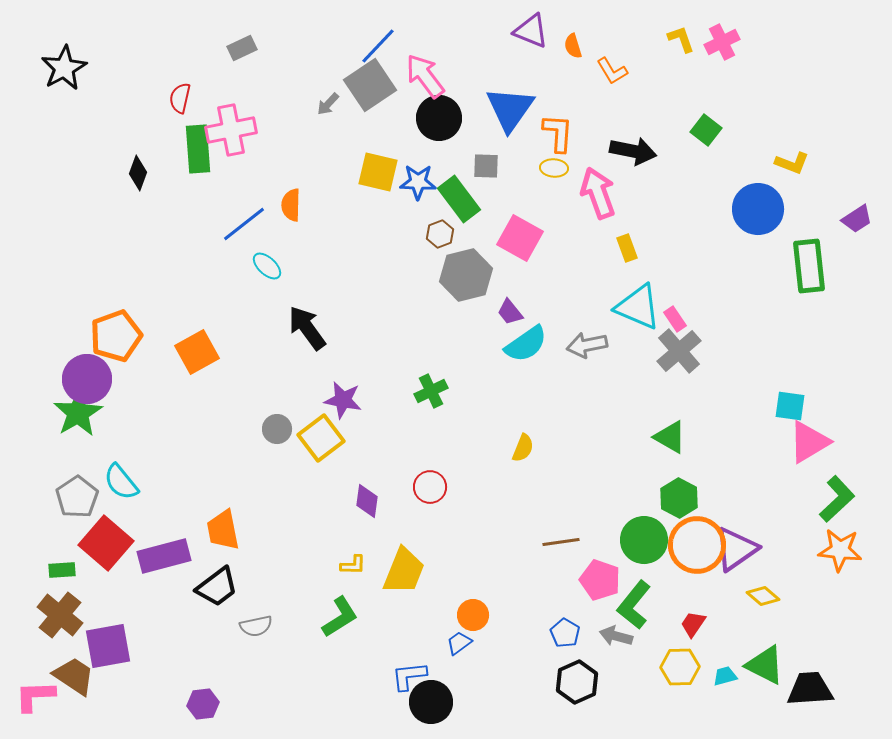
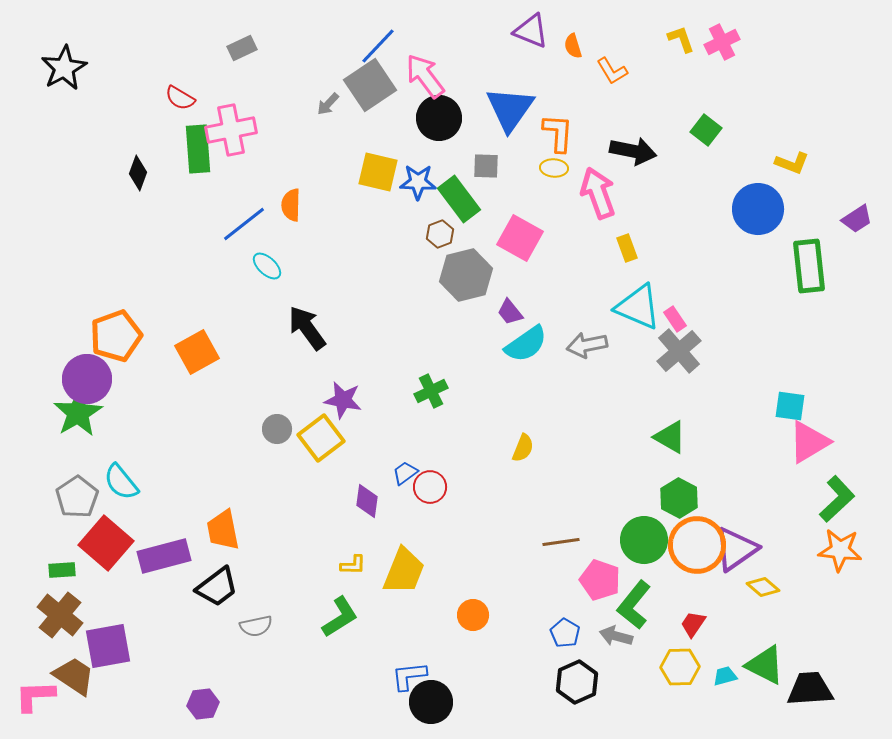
red semicircle at (180, 98): rotated 72 degrees counterclockwise
yellow diamond at (763, 596): moved 9 px up
blue trapezoid at (459, 643): moved 54 px left, 170 px up
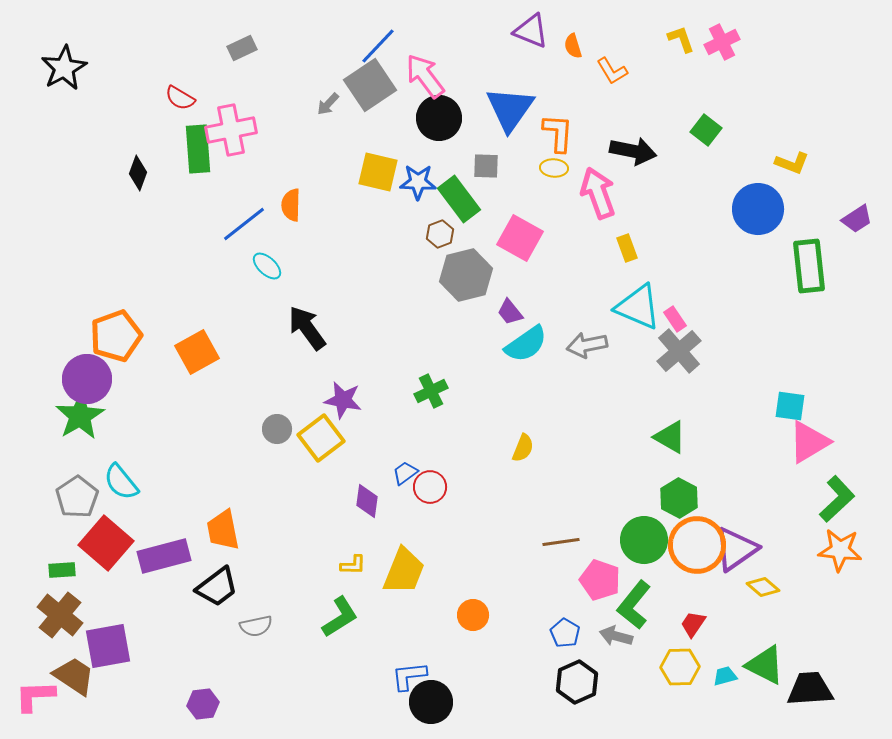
green star at (78, 413): moved 2 px right, 3 px down
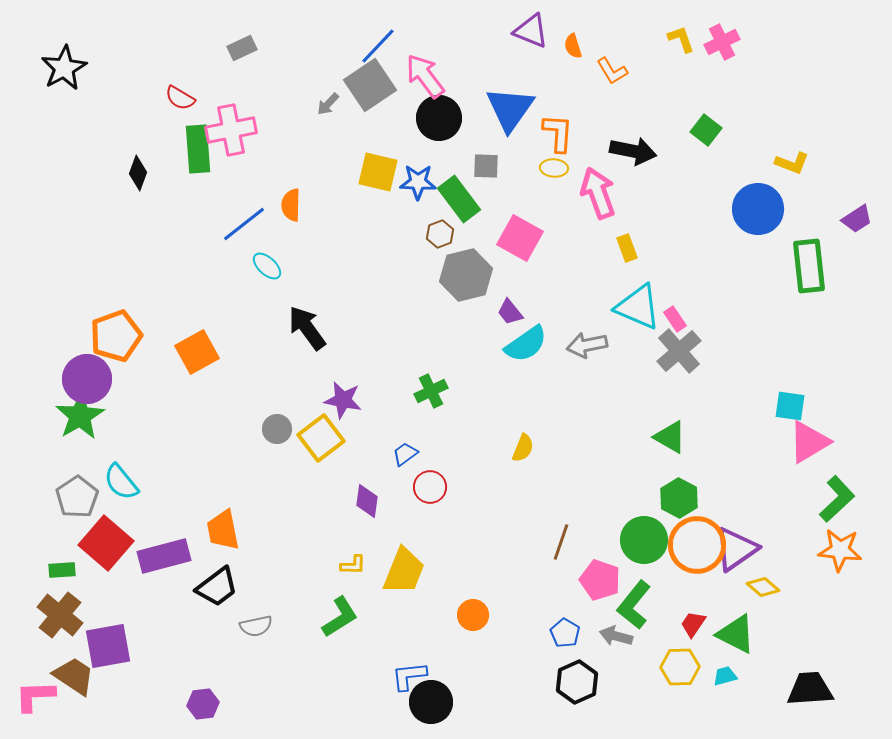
blue trapezoid at (405, 473): moved 19 px up
brown line at (561, 542): rotated 63 degrees counterclockwise
green triangle at (765, 665): moved 29 px left, 31 px up
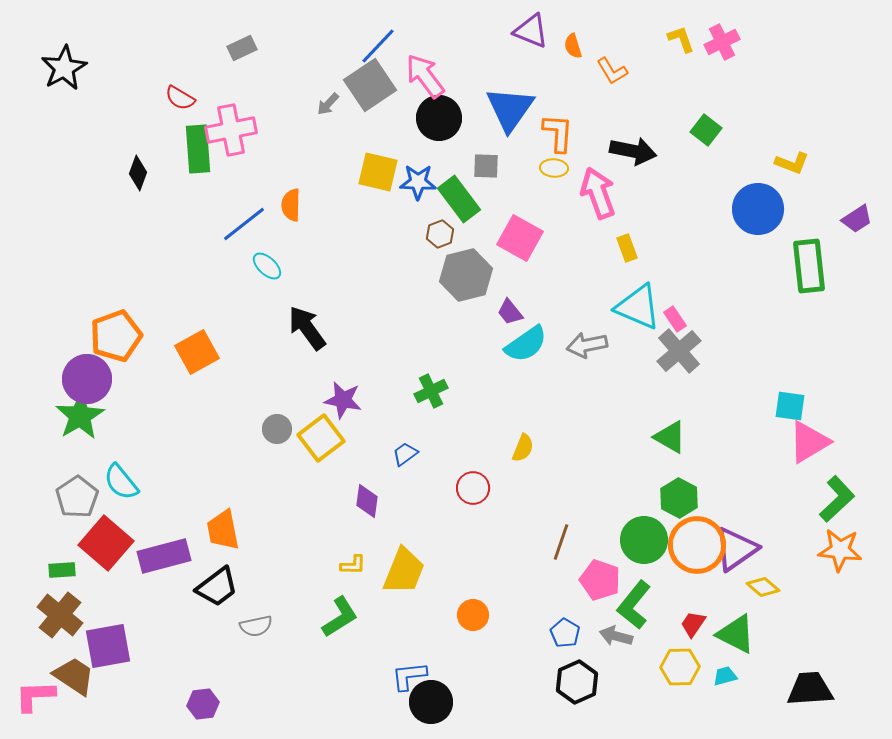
red circle at (430, 487): moved 43 px right, 1 px down
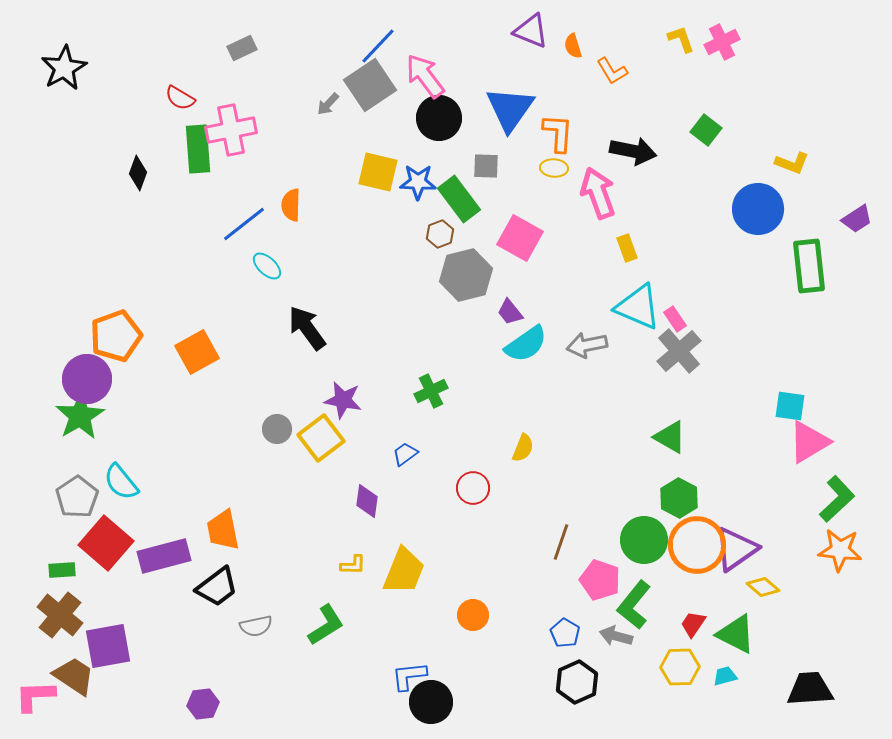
green L-shape at (340, 617): moved 14 px left, 8 px down
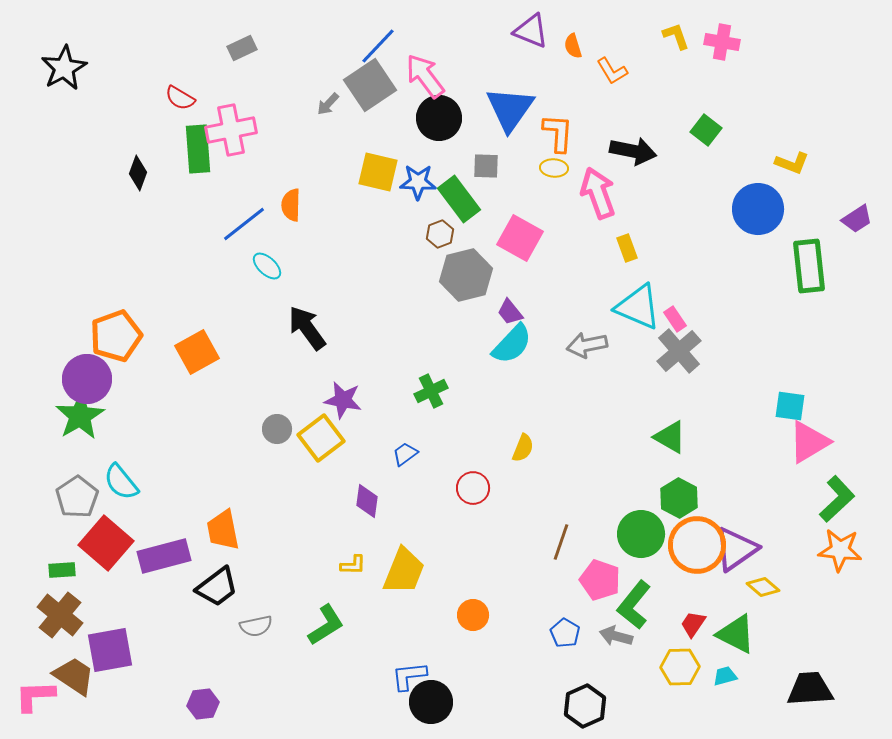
yellow L-shape at (681, 39): moved 5 px left, 3 px up
pink cross at (722, 42): rotated 36 degrees clockwise
cyan semicircle at (526, 344): moved 14 px left; rotated 12 degrees counterclockwise
green circle at (644, 540): moved 3 px left, 6 px up
purple square at (108, 646): moved 2 px right, 4 px down
black hexagon at (577, 682): moved 8 px right, 24 px down
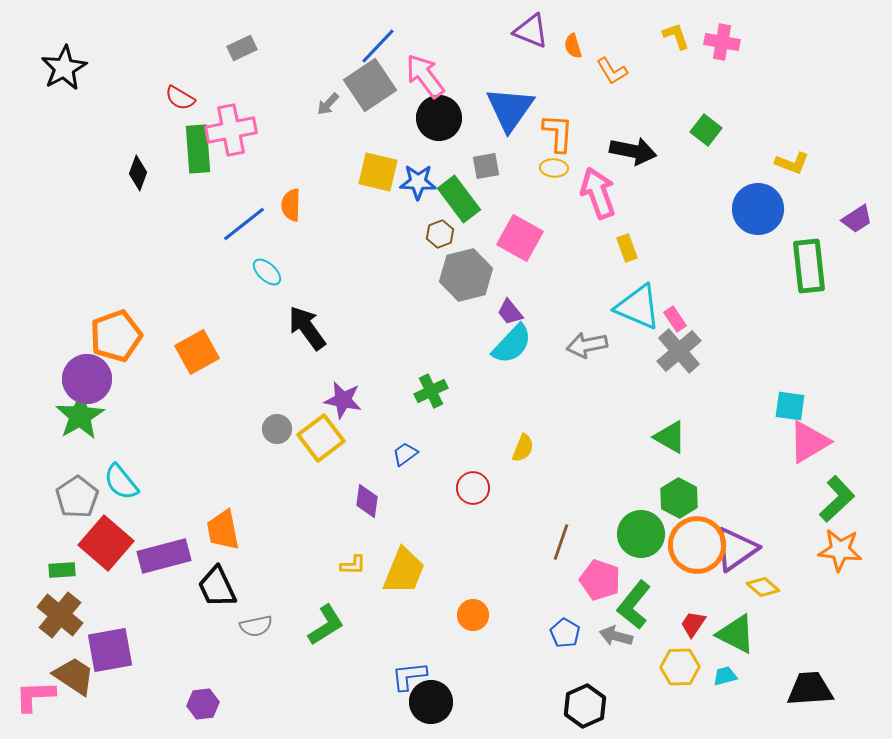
gray square at (486, 166): rotated 12 degrees counterclockwise
cyan ellipse at (267, 266): moved 6 px down
black trapezoid at (217, 587): rotated 102 degrees clockwise
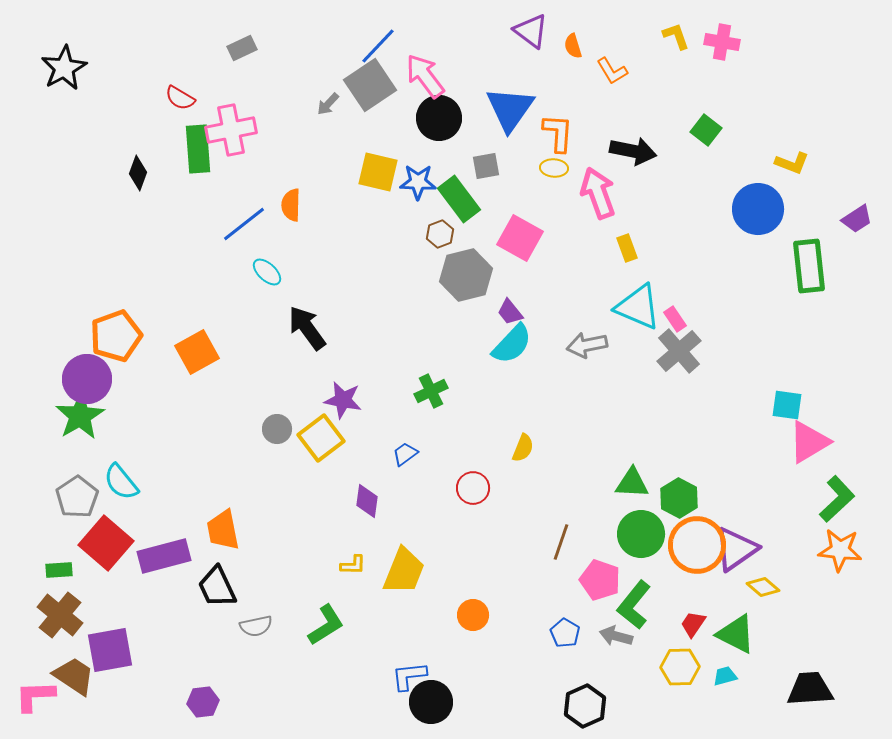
purple triangle at (531, 31): rotated 15 degrees clockwise
cyan square at (790, 406): moved 3 px left, 1 px up
green triangle at (670, 437): moved 38 px left, 46 px down; rotated 27 degrees counterclockwise
green rectangle at (62, 570): moved 3 px left
purple hexagon at (203, 704): moved 2 px up
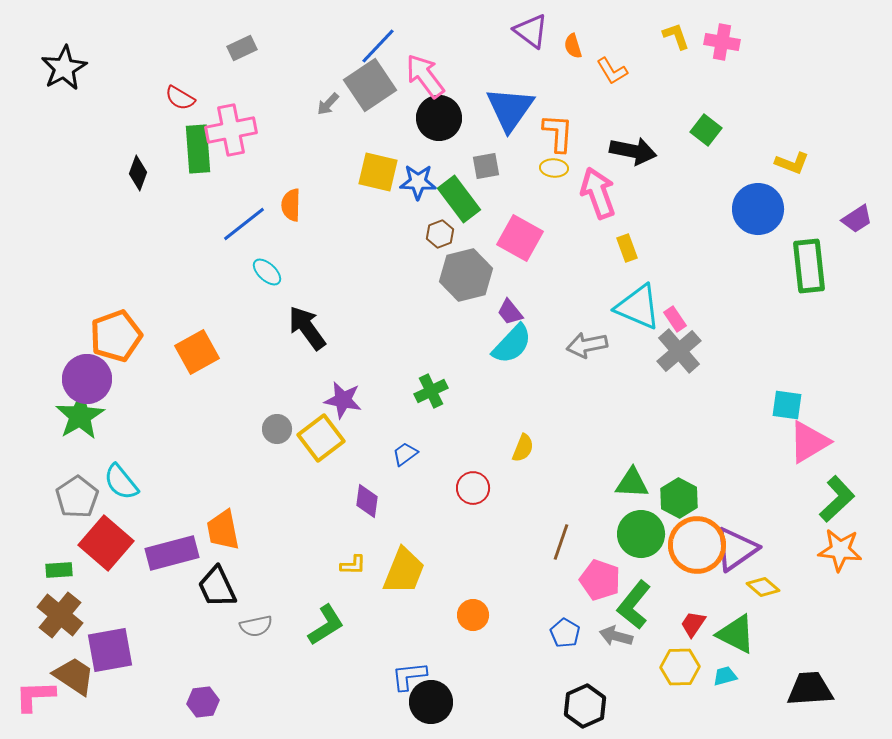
purple rectangle at (164, 556): moved 8 px right, 3 px up
